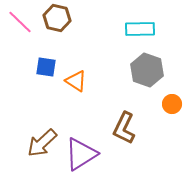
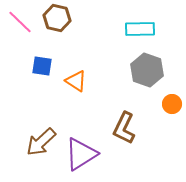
blue square: moved 4 px left, 1 px up
brown arrow: moved 1 px left, 1 px up
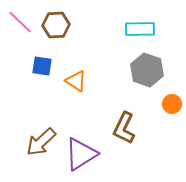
brown hexagon: moved 1 px left, 7 px down; rotated 16 degrees counterclockwise
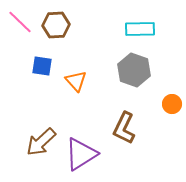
gray hexagon: moved 13 px left
orange triangle: rotated 15 degrees clockwise
